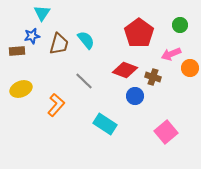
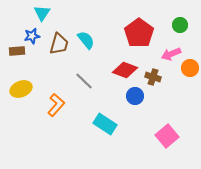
pink square: moved 1 px right, 4 px down
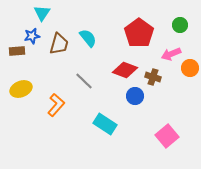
cyan semicircle: moved 2 px right, 2 px up
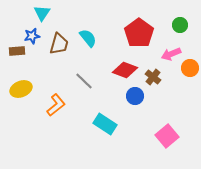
brown cross: rotated 21 degrees clockwise
orange L-shape: rotated 10 degrees clockwise
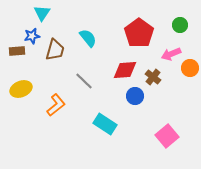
brown trapezoid: moved 4 px left, 6 px down
red diamond: rotated 25 degrees counterclockwise
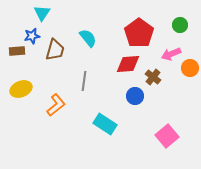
red diamond: moved 3 px right, 6 px up
gray line: rotated 54 degrees clockwise
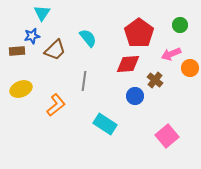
brown trapezoid: rotated 30 degrees clockwise
brown cross: moved 2 px right, 3 px down
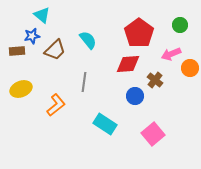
cyan triangle: moved 2 px down; rotated 24 degrees counterclockwise
cyan semicircle: moved 2 px down
gray line: moved 1 px down
pink square: moved 14 px left, 2 px up
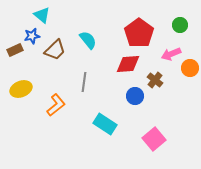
brown rectangle: moved 2 px left, 1 px up; rotated 21 degrees counterclockwise
pink square: moved 1 px right, 5 px down
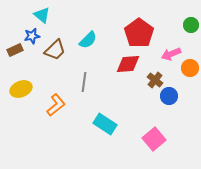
green circle: moved 11 px right
cyan semicircle: rotated 84 degrees clockwise
blue circle: moved 34 px right
